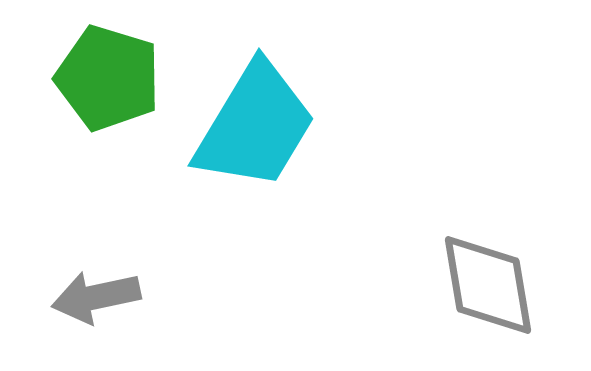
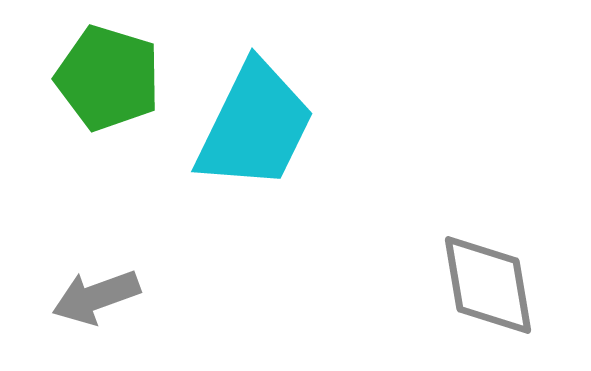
cyan trapezoid: rotated 5 degrees counterclockwise
gray arrow: rotated 8 degrees counterclockwise
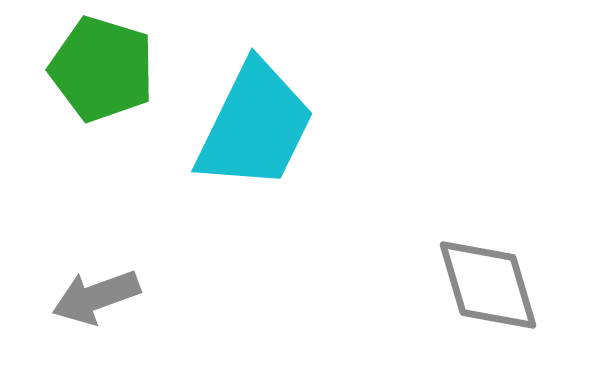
green pentagon: moved 6 px left, 9 px up
gray diamond: rotated 7 degrees counterclockwise
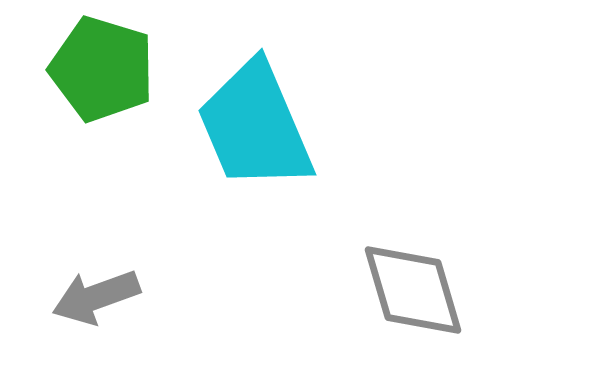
cyan trapezoid: rotated 131 degrees clockwise
gray diamond: moved 75 px left, 5 px down
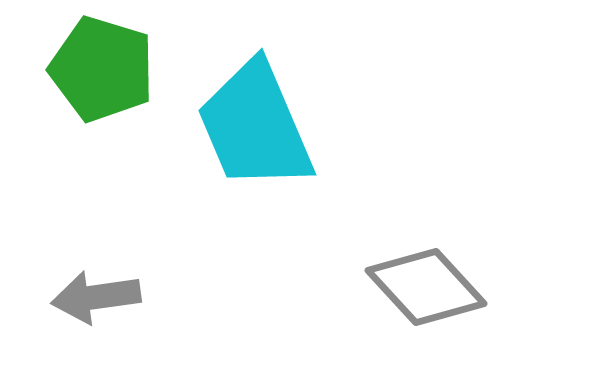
gray diamond: moved 13 px right, 3 px up; rotated 26 degrees counterclockwise
gray arrow: rotated 12 degrees clockwise
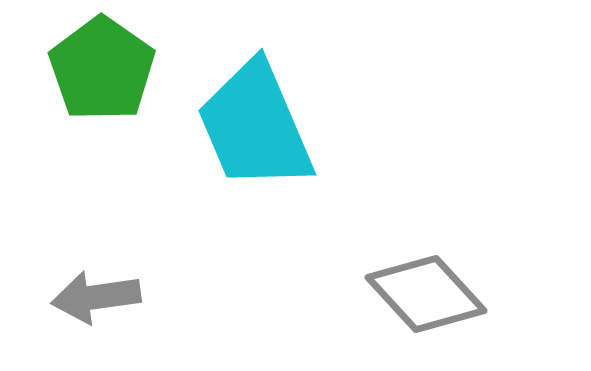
green pentagon: rotated 18 degrees clockwise
gray diamond: moved 7 px down
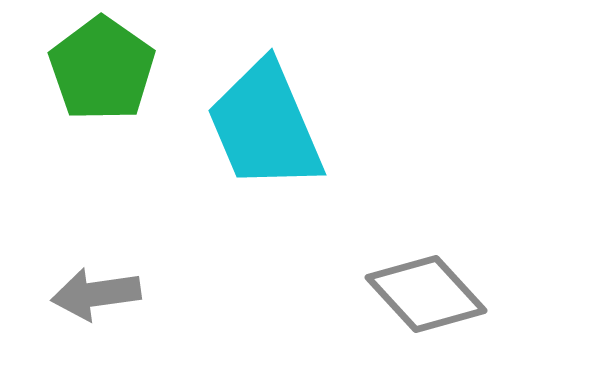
cyan trapezoid: moved 10 px right
gray arrow: moved 3 px up
